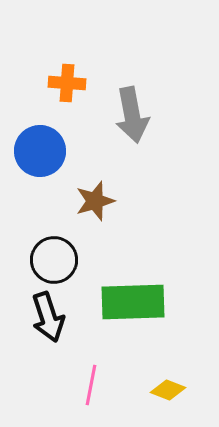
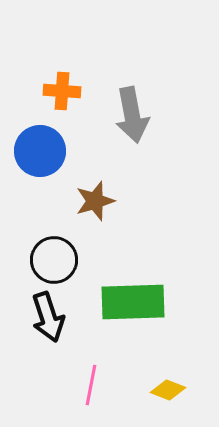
orange cross: moved 5 px left, 8 px down
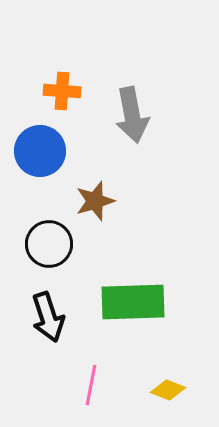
black circle: moved 5 px left, 16 px up
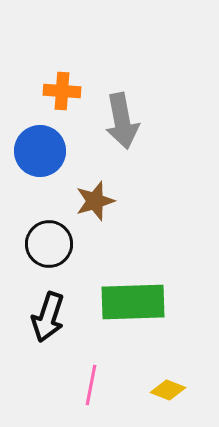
gray arrow: moved 10 px left, 6 px down
black arrow: rotated 36 degrees clockwise
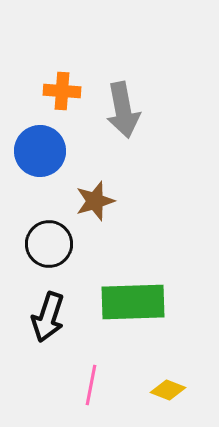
gray arrow: moved 1 px right, 11 px up
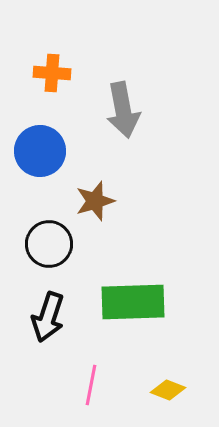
orange cross: moved 10 px left, 18 px up
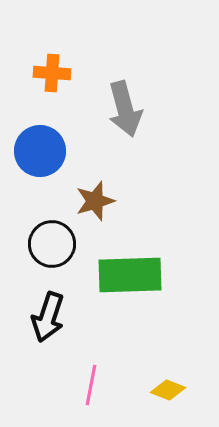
gray arrow: moved 2 px right, 1 px up; rotated 4 degrees counterclockwise
black circle: moved 3 px right
green rectangle: moved 3 px left, 27 px up
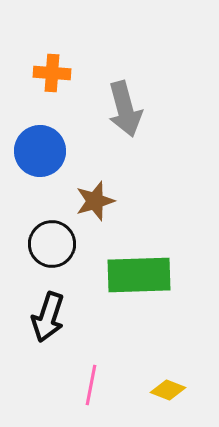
green rectangle: moved 9 px right
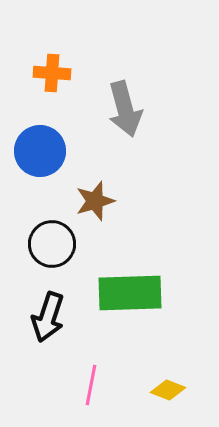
green rectangle: moved 9 px left, 18 px down
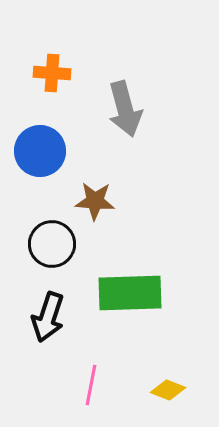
brown star: rotated 21 degrees clockwise
